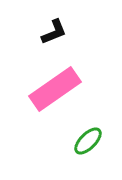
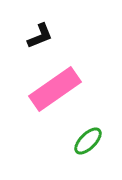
black L-shape: moved 14 px left, 4 px down
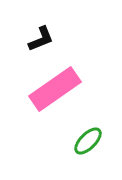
black L-shape: moved 1 px right, 3 px down
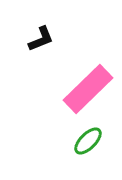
pink rectangle: moved 33 px right; rotated 9 degrees counterclockwise
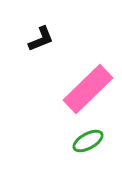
green ellipse: rotated 16 degrees clockwise
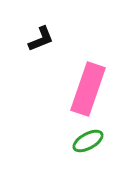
pink rectangle: rotated 27 degrees counterclockwise
